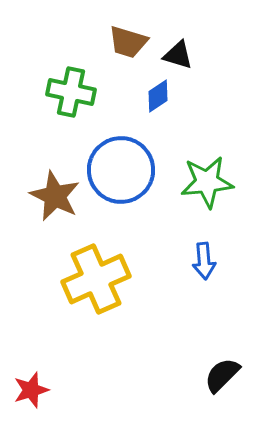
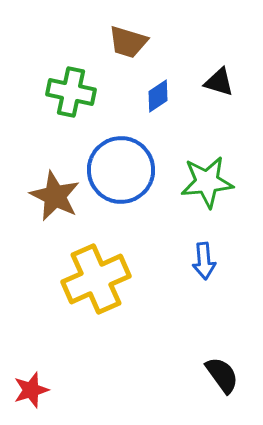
black triangle: moved 41 px right, 27 px down
black semicircle: rotated 99 degrees clockwise
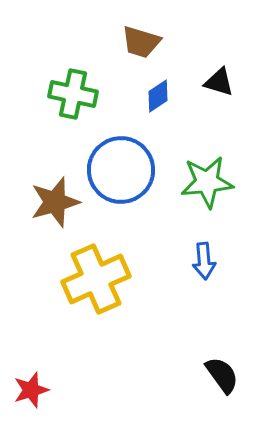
brown trapezoid: moved 13 px right
green cross: moved 2 px right, 2 px down
brown star: moved 6 px down; rotated 30 degrees clockwise
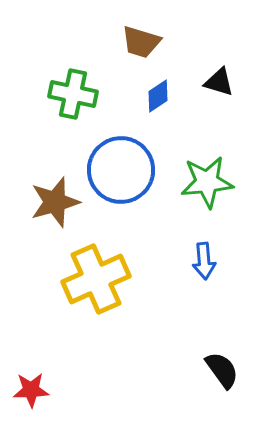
black semicircle: moved 5 px up
red star: rotated 15 degrees clockwise
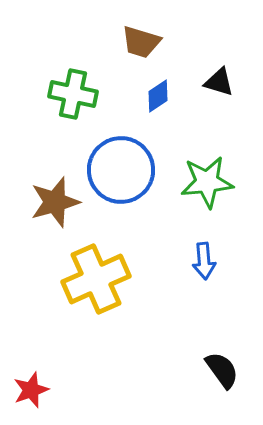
red star: rotated 18 degrees counterclockwise
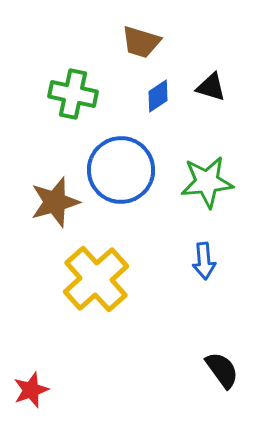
black triangle: moved 8 px left, 5 px down
yellow cross: rotated 18 degrees counterclockwise
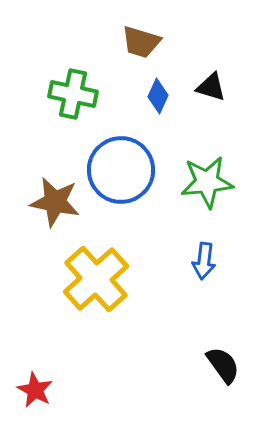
blue diamond: rotated 32 degrees counterclockwise
brown star: rotated 27 degrees clockwise
blue arrow: rotated 12 degrees clockwise
black semicircle: moved 1 px right, 5 px up
red star: moved 4 px right; rotated 24 degrees counterclockwise
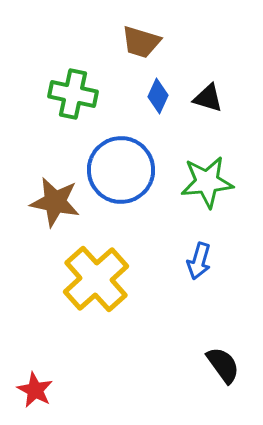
black triangle: moved 3 px left, 11 px down
blue arrow: moved 5 px left; rotated 9 degrees clockwise
